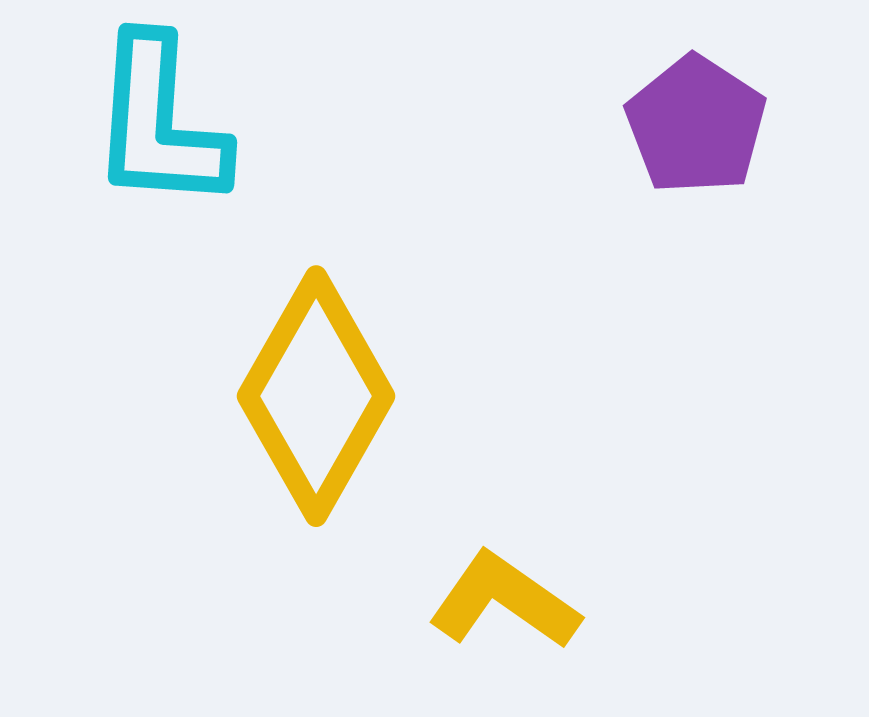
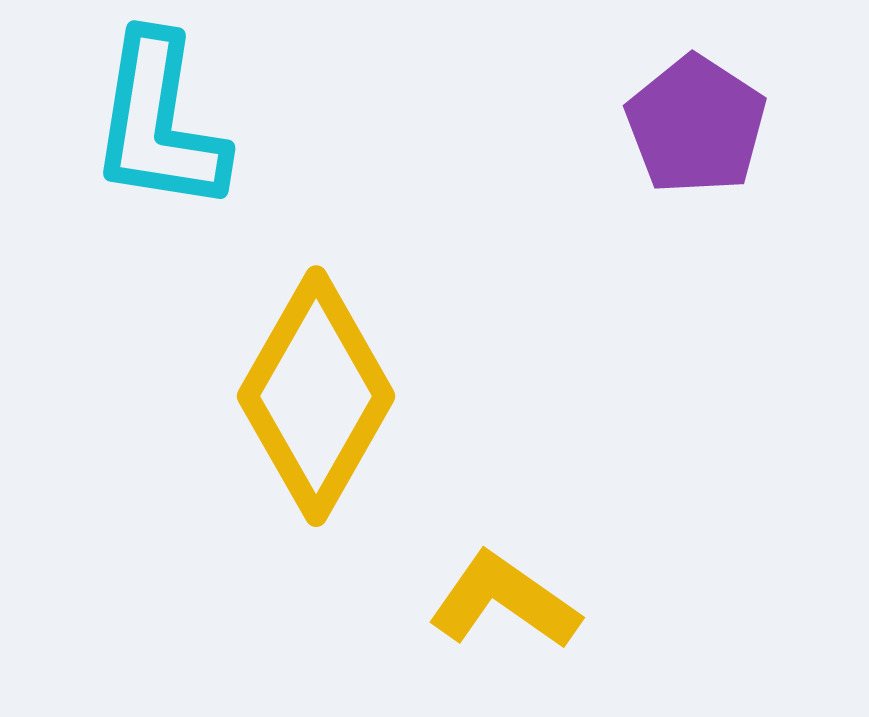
cyan L-shape: rotated 5 degrees clockwise
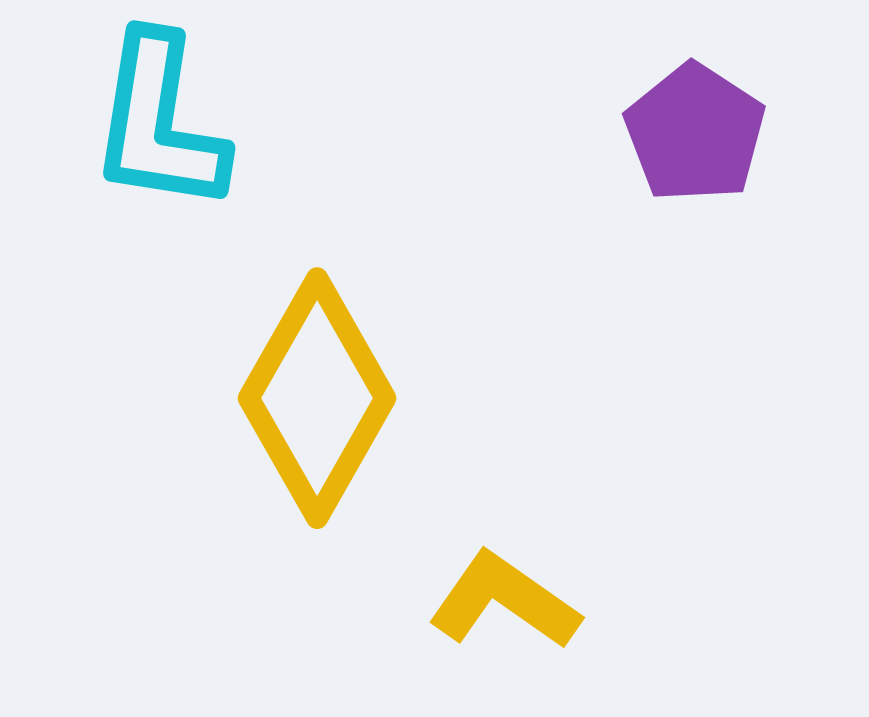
purple pentagon: moved 1 px left, 8 px down
yellow diamond: moved 1 px right, 2 px down
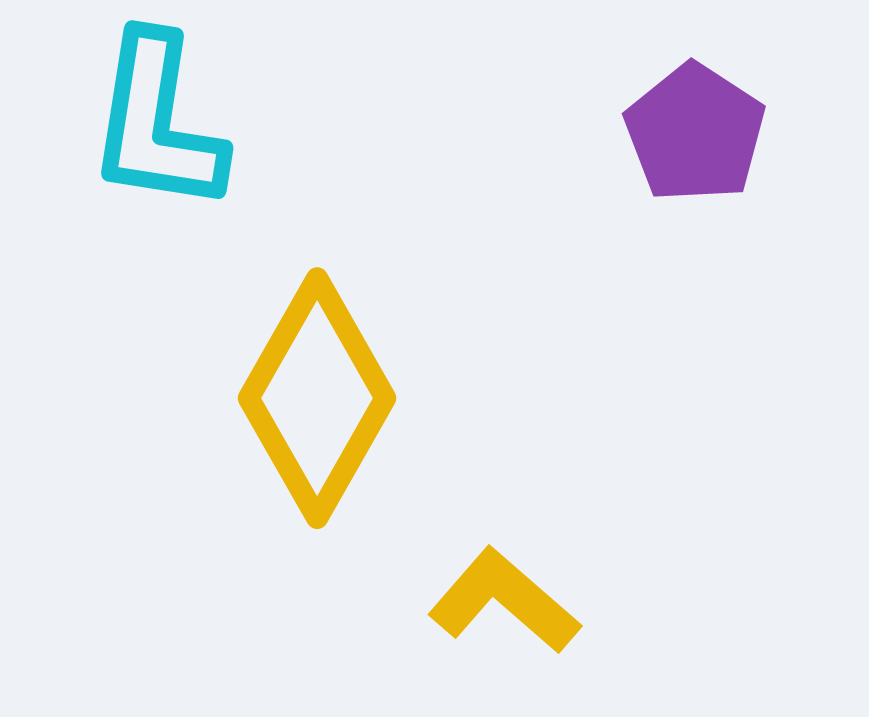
cyan L-shape: moved 2 px left
yellow L-shape: rotated 6 degrees clockwise
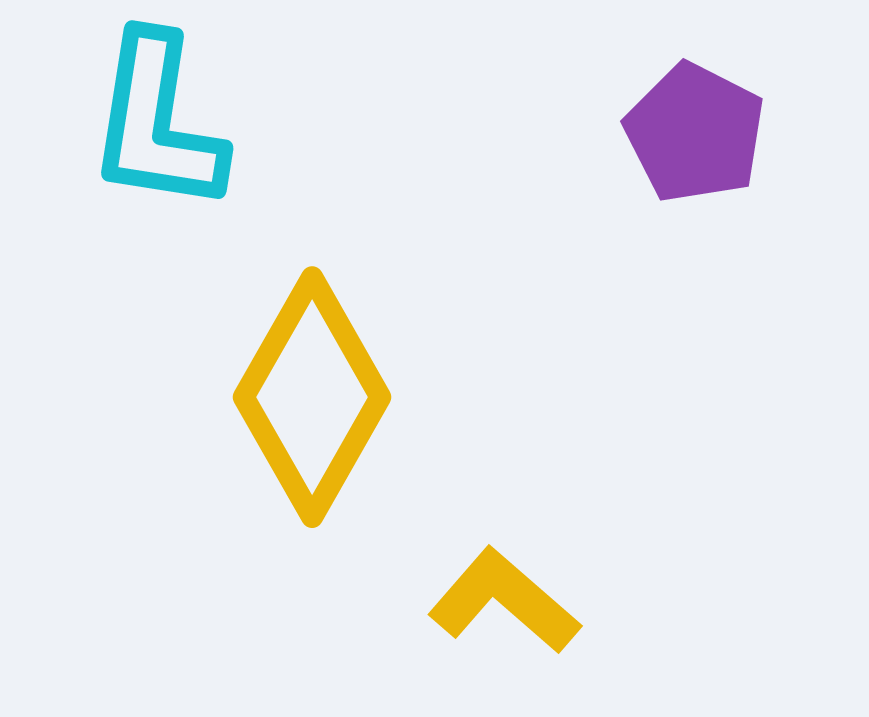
purple pentagon: rotated 6 degrees counterclockwise
yellow diamond: moved 5 px left, 1 px up
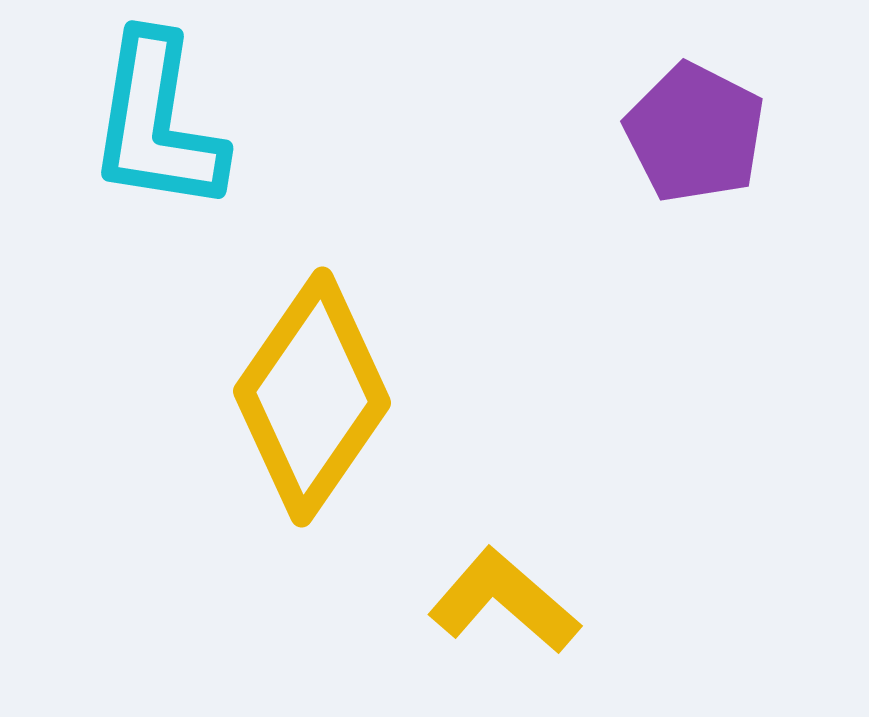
yellow diamond: rotated 5 degrees clockwise
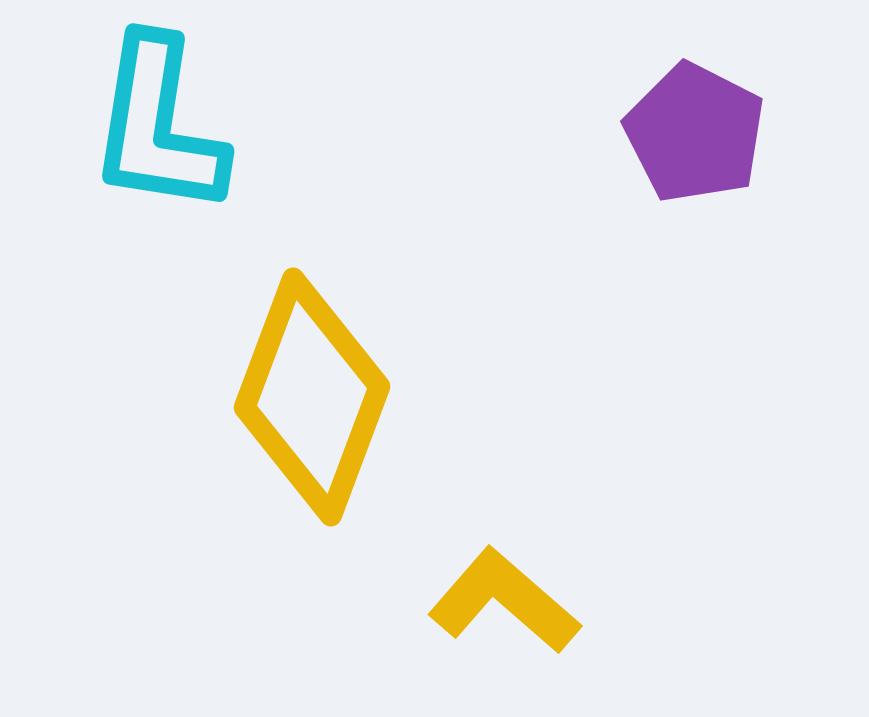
cyan L-shape: moved 1 px right, 3 px down
yellow diamond: rotated 14 degrees counterclockwise
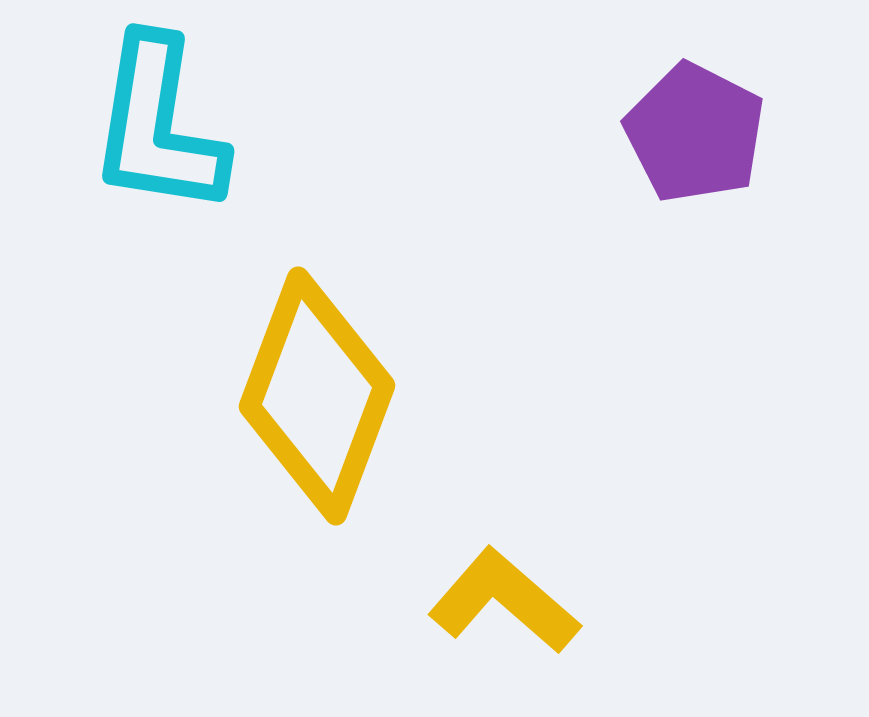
yellow diamond: moved 5 px right, 1 px up
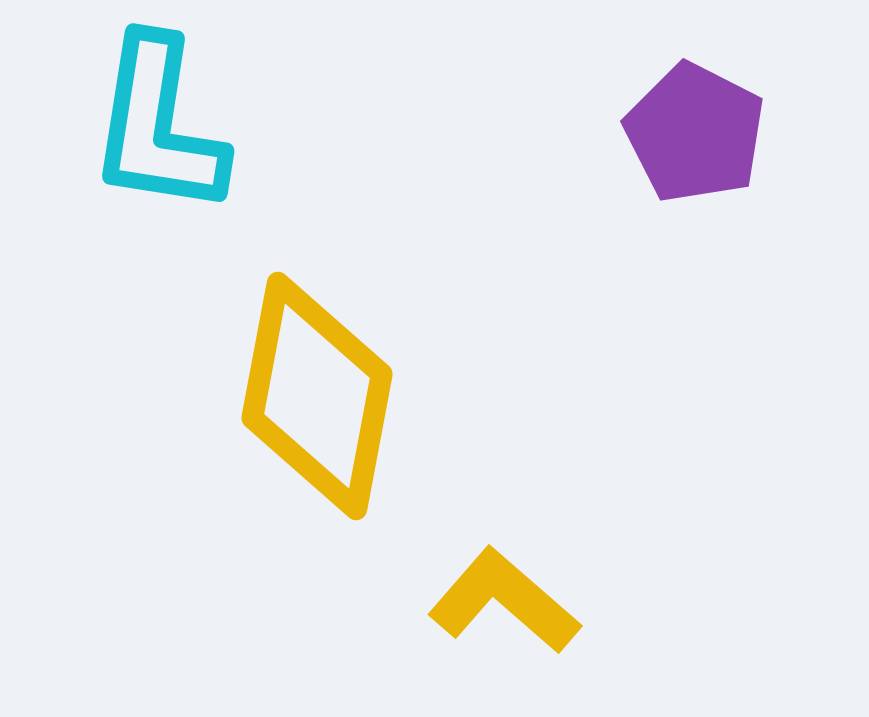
yellow diamond: rotated 10 degrees counterclockwise
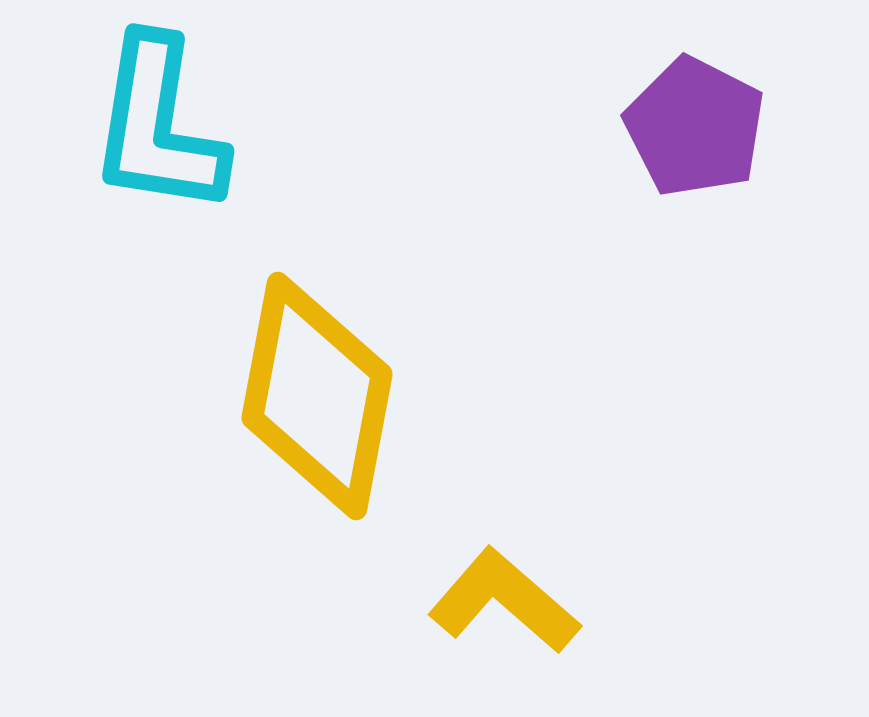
purple pentagon: moved 6 px up
